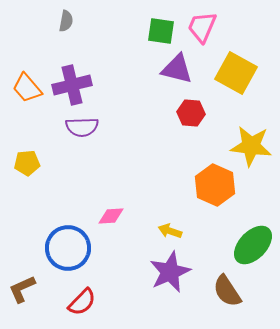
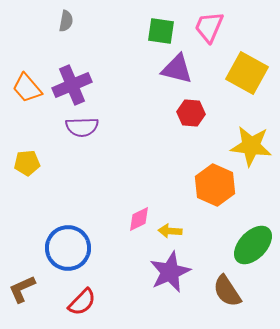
pink trapezoid: moved 7 px right
yellow square: moved 11 px right
purple cross: rotated 9 degrees counterclockwise
pink diamond: moved 28 px right, 3 px down; rotated 24 degrees counterclockwise
yellow arrow: rotated 15 degrees counterclockwise
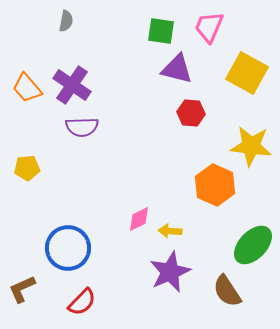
purple cross: rotated 33 degrees counterclockwise
yellow pentagon: moved 5 px down
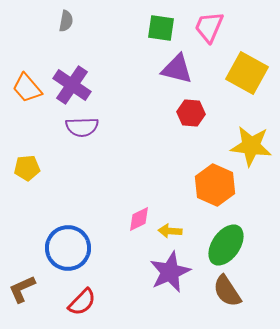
green square: moved 3 px up
green ellipse: moved 27 px left; rotated 9 degrees counterclockwise
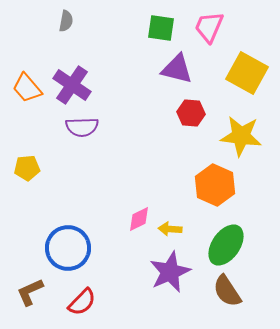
yellow star: moved 10 px left, 10 px up
yellow arrow: moved 2 px up
brown L-shape: moved 8 px right, 3 px down
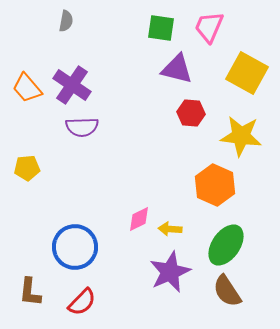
blue circle: moved 7 px right, 1 px up
brown L-shape: rotated 60 degrees counterclockwise
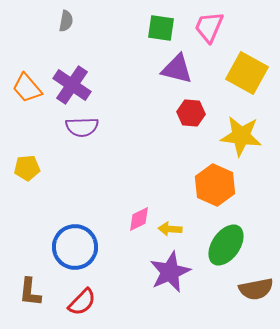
brown semicircle: moved 29 px right, 2 px up; rotated 68 degrees counterclockwise
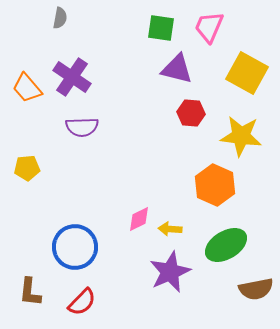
gray semicircle: moved 6 px left, 3 px up
purple cross: moved 8 px up
green ellipse: rotated 24 degrees clockwise
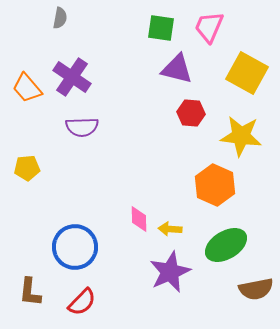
pink diamond: rotated 64 degrees counterclockwise
